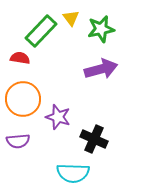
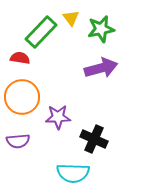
green rectangle: moved 1 px down
purple arrow: moved 1 px up
orange circle: moved 1 px left, 2 px up
purple star: rotated 20 degrees counterclockwise
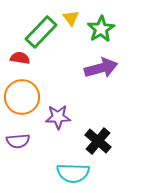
green star: rotated 20 degrees counterclockwise
black cross: moved 4 px right, 2 px down; rotated 16 degrees clockwise
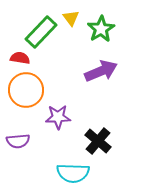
purple arrow: moved 3 px down; rotated 8 degrees counterclockwise
orange circle: moved 4 px right, 7 px up
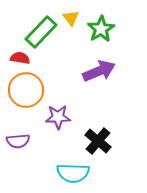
purple arrow: moved 2 px left
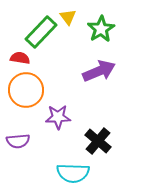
yellow triangle: moved 3 px left, 1 px up
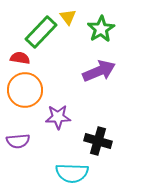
orange circle: moved 1 px left
black cross: rotated 24 degrees counterclockwise
cyan semicircle: moved 1 px left
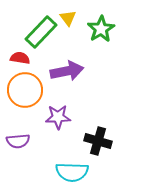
yellow triangle: moved 1 px down
purple arrow: moved 32 px left; rotated 12 degrees clockwise
cyan semicircle: moved 1 px up
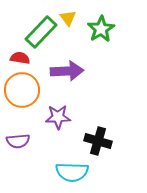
purple arrow: rotated 8 degrees clockwise
orange circle: moved 3 px left
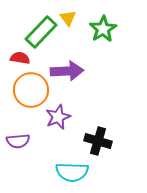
green star: moved 2 px right
orange circle: moved 9 px right
purple star: rotated 20 degrees counterclockwise
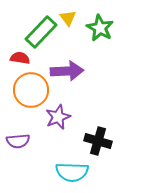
green star: moved 3 px left, 1 px up; rotated 12 degrees counterclockwise
